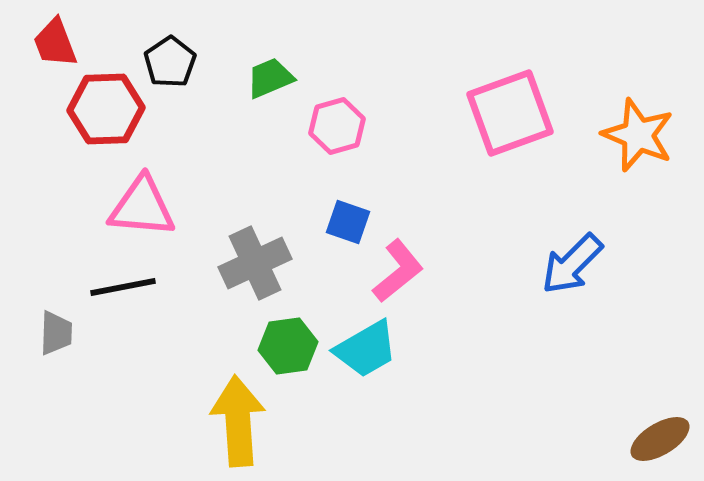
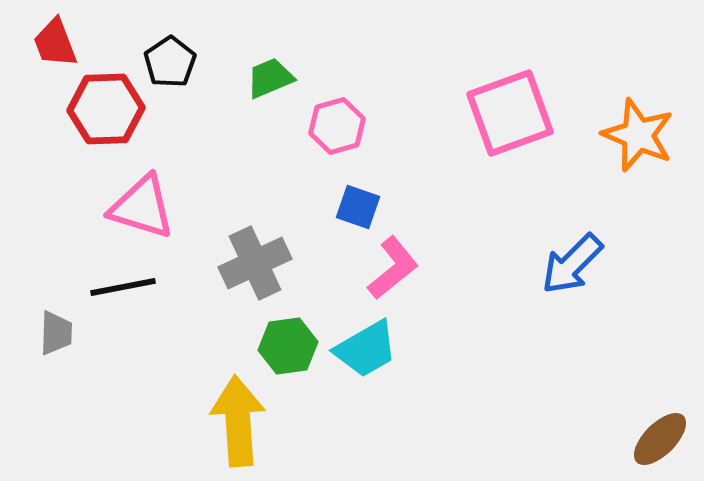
pink triangle: rotated 12 degrees clockwise
blue square: moved 10 px right, 15 px up
pink L-shape: moved 5 px left, 3 px up
brown ellipse: rotated 14 degrees counterclockwise
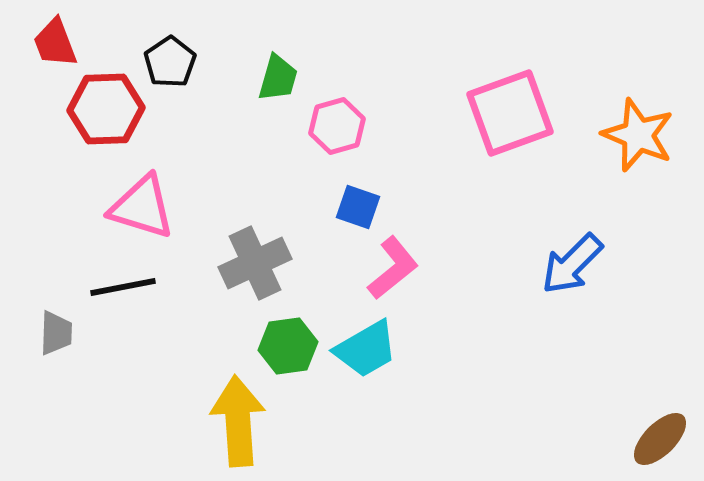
green trapezoid: moved 8 px right; rotated 129 degrees clockwise
